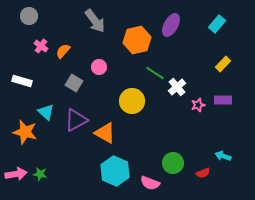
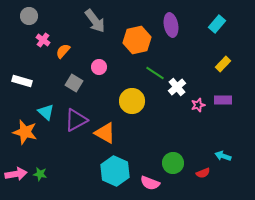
purple ellipse: rotated 40 degrees counterclockwise
pink cross: moved 2 px right, 6 px up
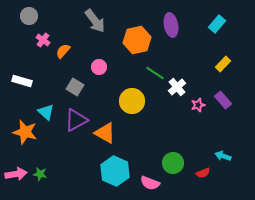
gray square: moved 1 px right, 4 px down
purple rectangle: rotated 48 degrees clockwise
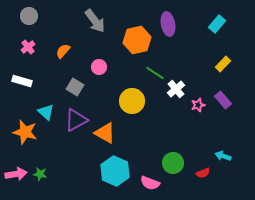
purple ellipse: moved 3 px left, 1 px up
pink cross: moved 15 px left, 7 px down; rotated 16 degrees clockwise
white cross: moved 1 px left, 2 px down
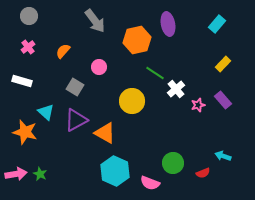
green star: rotated 16 degrees clockwise
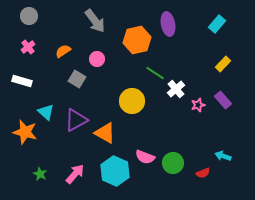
orange semicircle: rotated 14 degrees clockwise
pink circle: moved 2 px left, 8 px up
gray square: moved 2 px right, 8 px up
pink arrow: moved 59 px right; rotated 40 degrees counterclockwise
pink semicircle: moved 5 px left, 26 px up
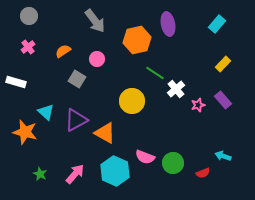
white rectangle: moved 6 px left, 1 px down
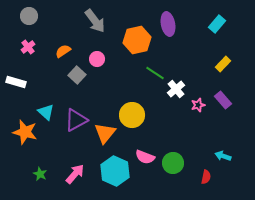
gray square: moved 4 px up; rotated 12 degrees clockwise
yellow circle: moved 14 px down
orange triangle: rotated 40 degrees clockwise
red semicircle: moved 3 px right, 4 px down; rotated 56 degrees counterclockwise
